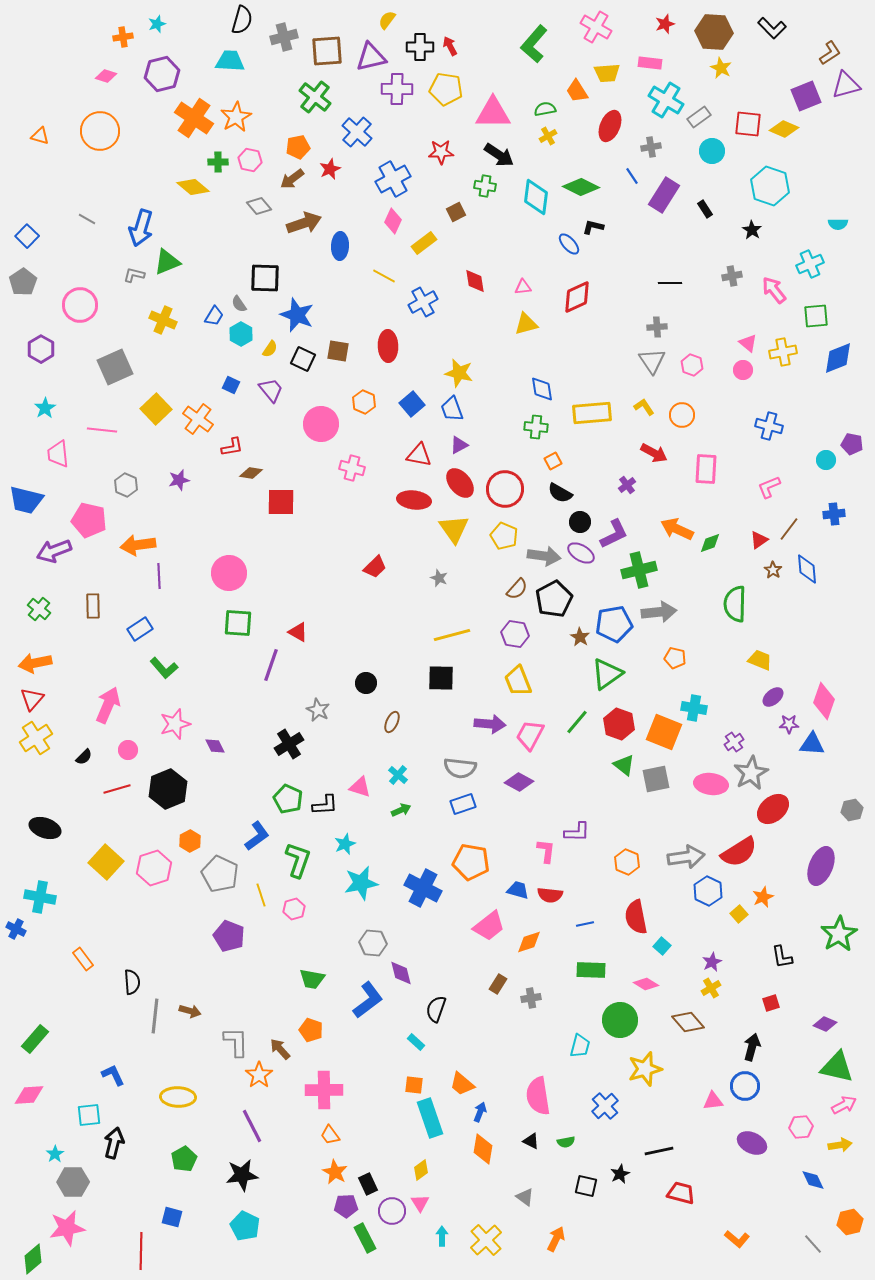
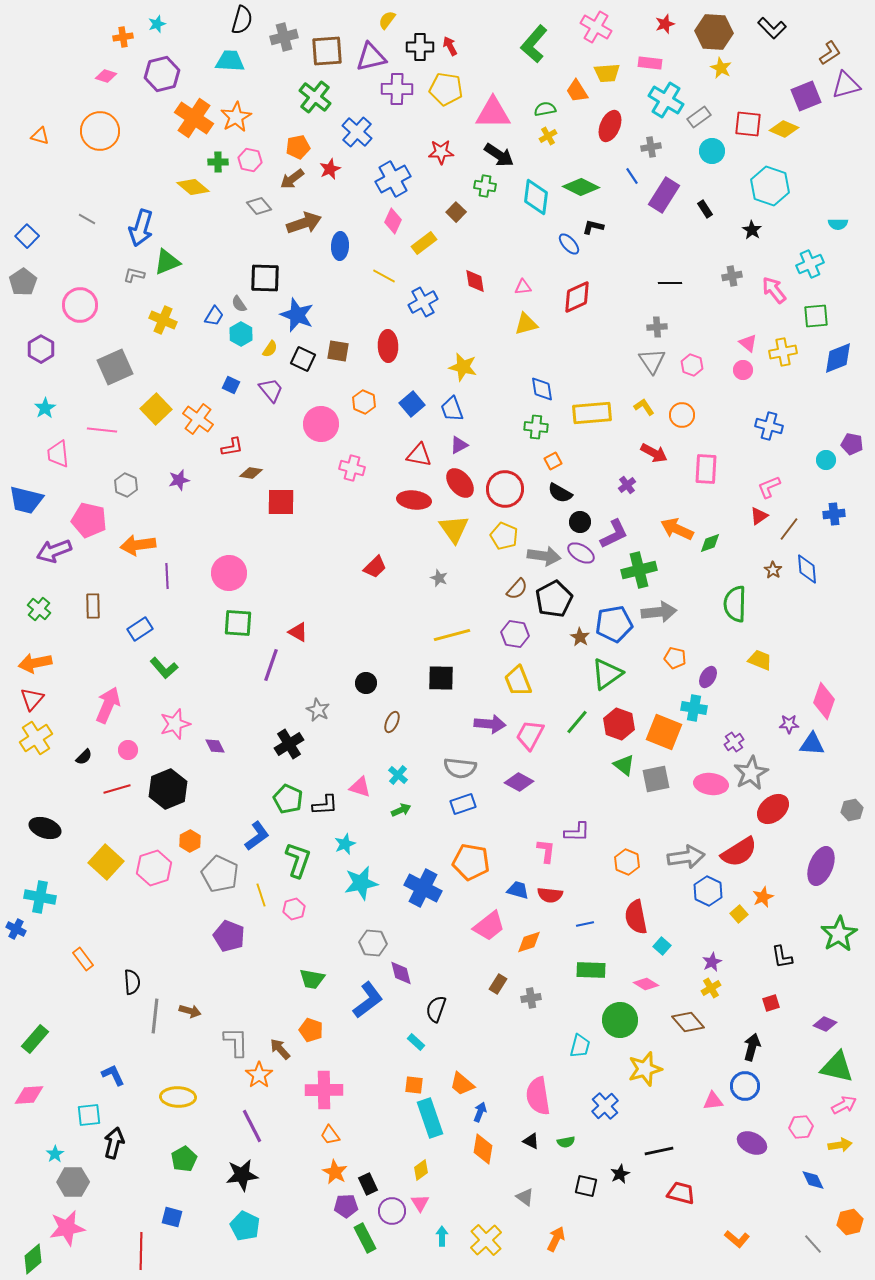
brown square at (456, 212): rotated 18 degrees counterclockwise
yellow star at (459, 373): moved 4 px right, 6 px up
red triangle at (759, 540): moved 24 px up
purple line at (159, 576): moved 8 px right
purple ellipse at (773, 697): moved 65 px left, 20 px up; rotated 20 degrees counterclockwise
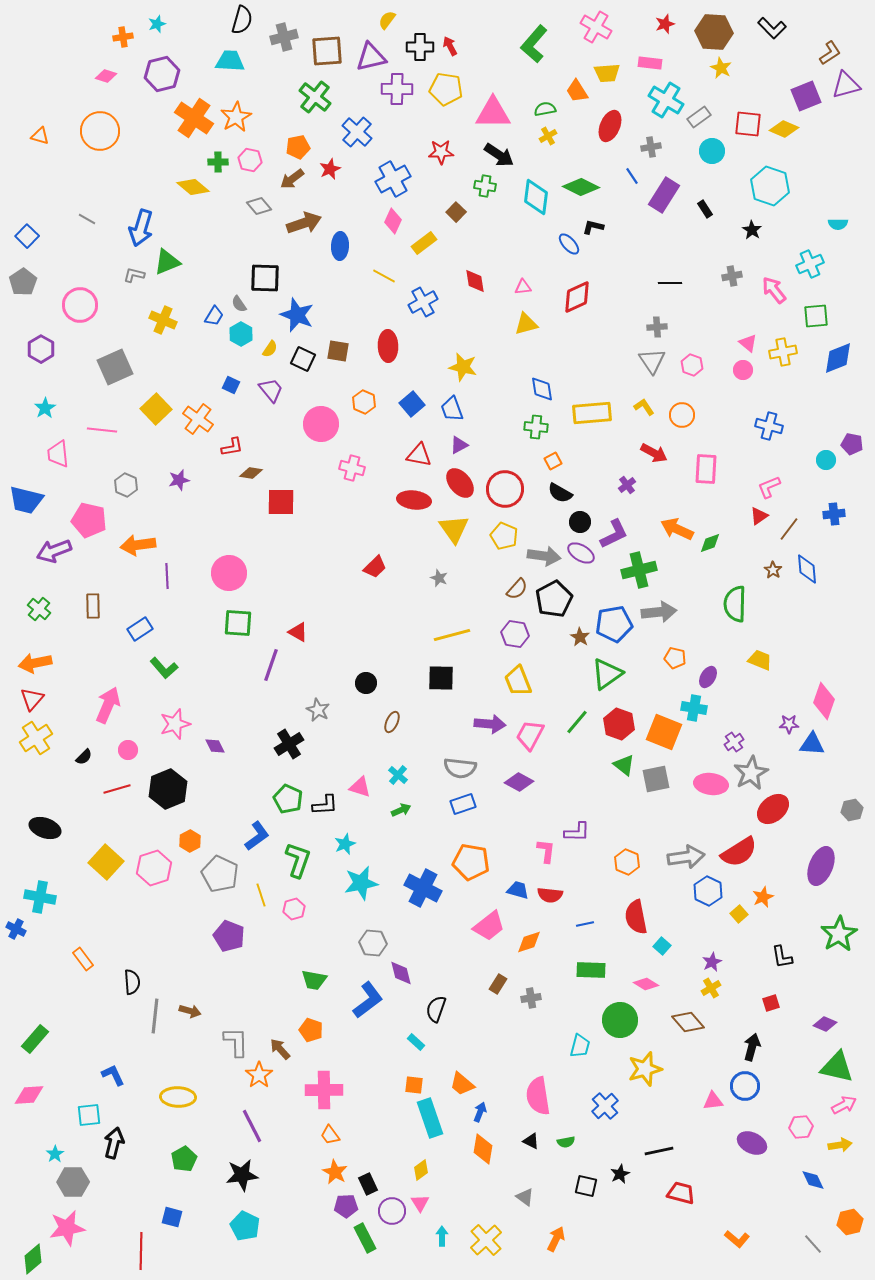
green trapezoid at (312, 979): moved 2 px right, 1 px down
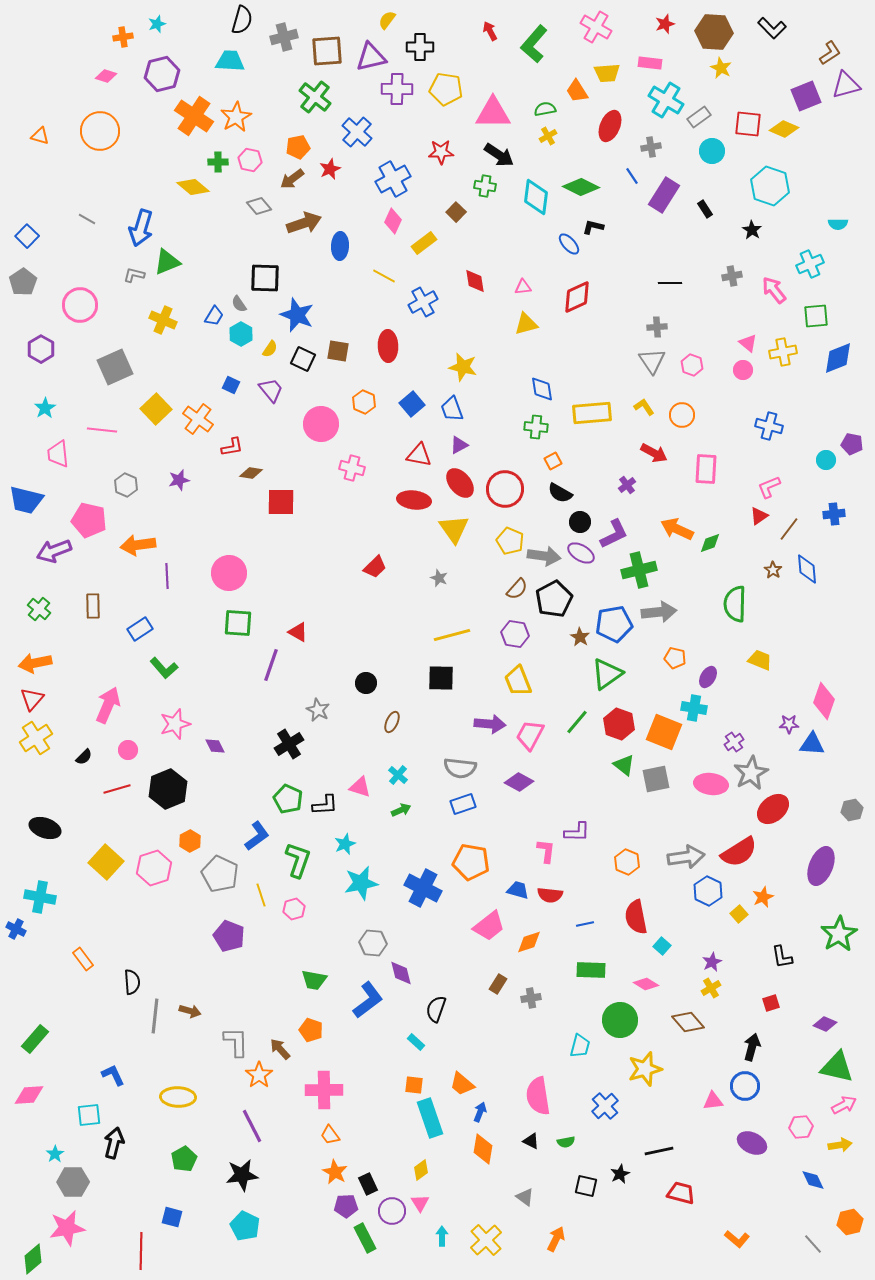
red arrow at (450, 46): moved 40 px right, 15 px up
orange cross at (194, 118): moved 2 px up
yellow pentagon at (504, 536): moved 6 px right, 5 px down
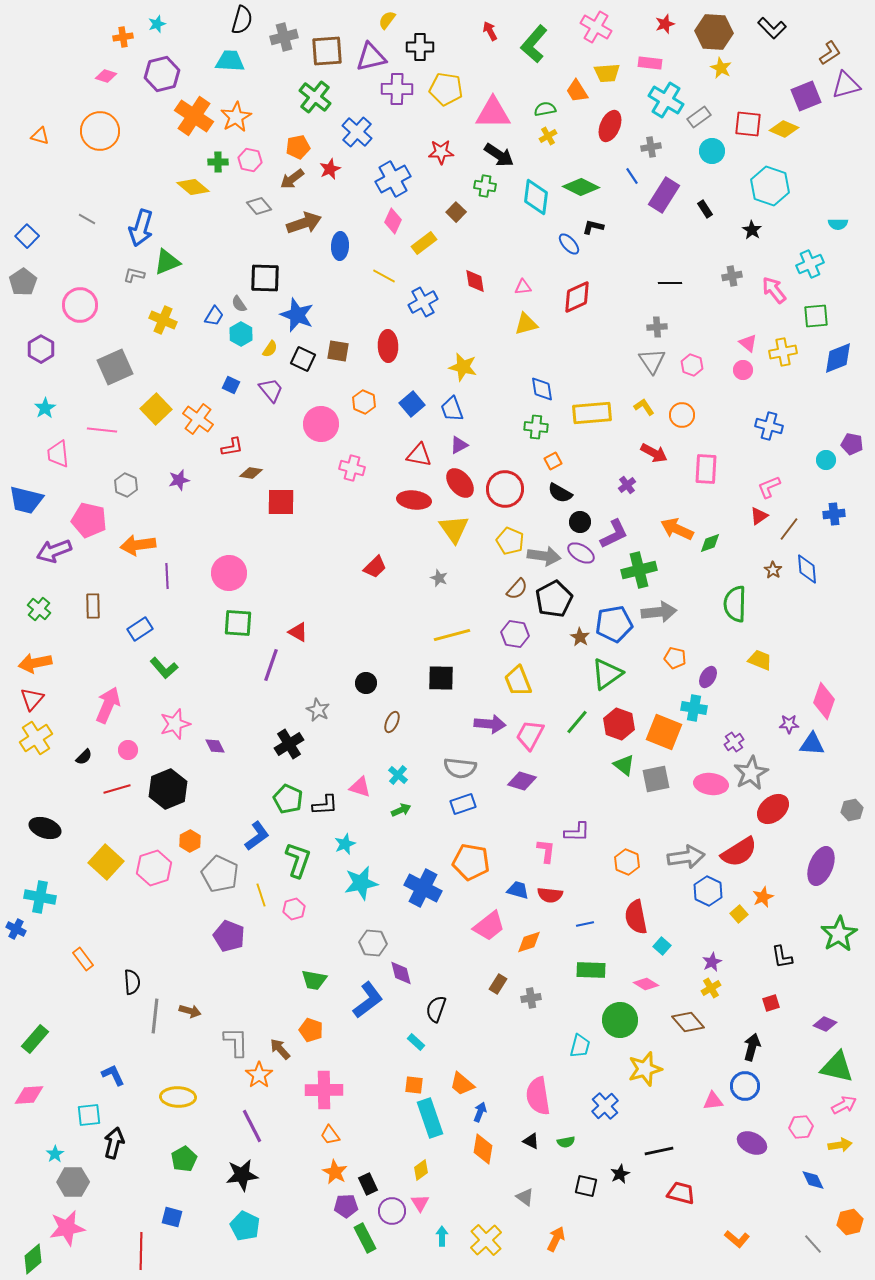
purple diamond at (519, 782): moved 3 px right, 1 px up; rotated 12 degrees counterclockwise
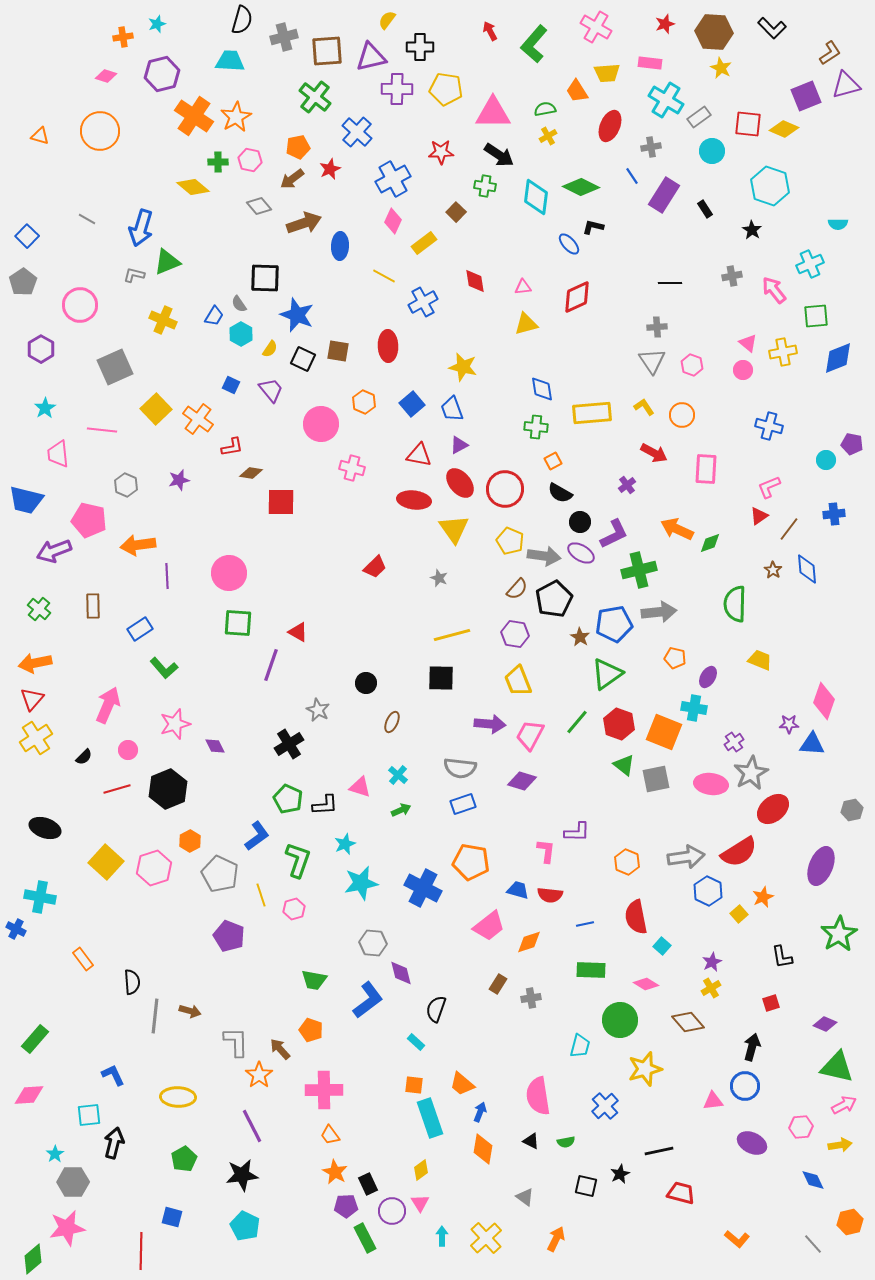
yellow cross at (486, 1240): moved 2 px up
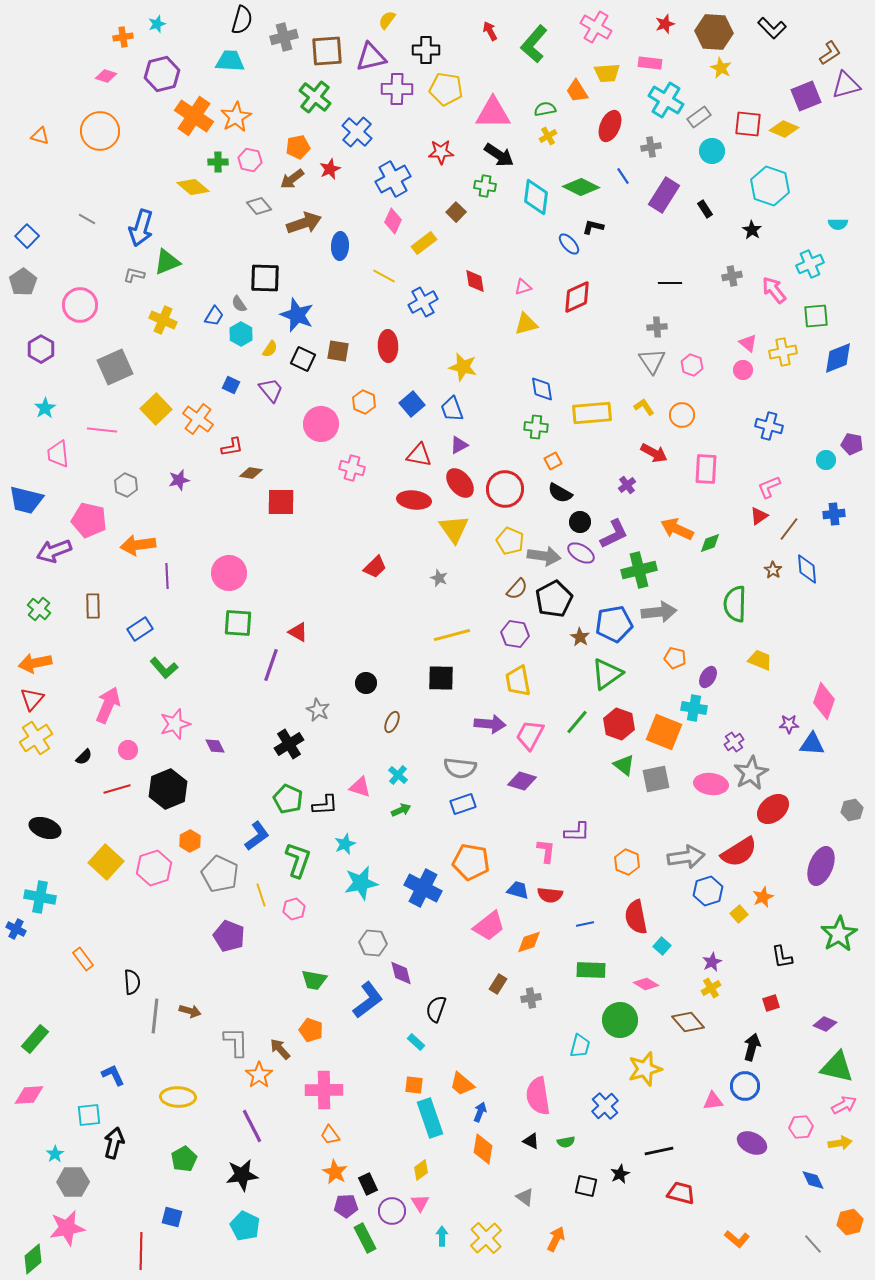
black cross at (420, 47): moved 6 px right, 3 px down
blue line at (632, 176): moved 9 px left
pink triangle at (523, 287): rotated 12 degrees counterclockwise
yellow trapezoid at (518, 681): rotated 12 degrees clockwise
blue hexagon at (708, 891): rotated 16 degrees clockwise
yellow arrow at (840, 1145): moved 2 px up
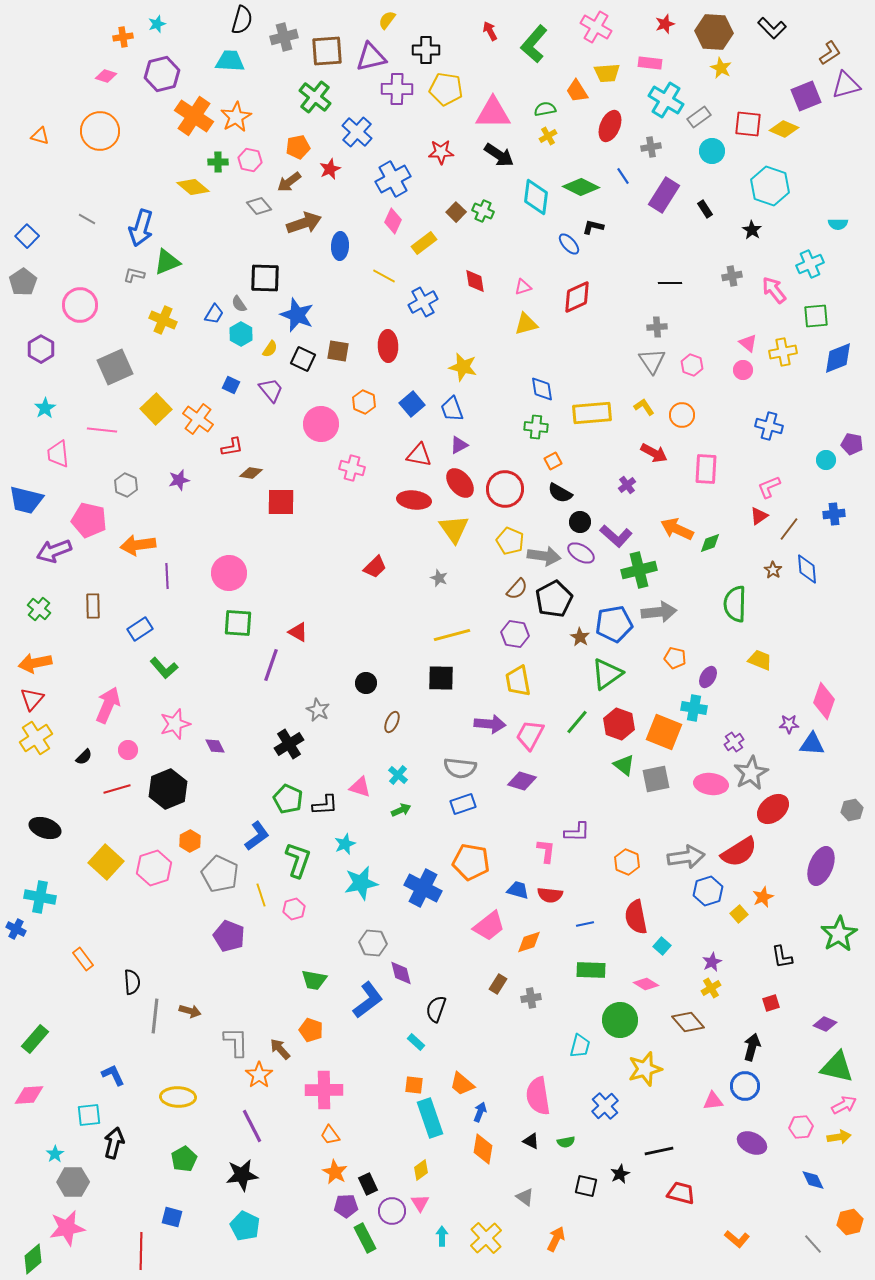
brown arrow at (292, 179): moved 3 px left, 3 px down
green cross at (485, 186): moved 2 px left, 25 px down; rotated 15 degrees clockwise
blue trapezoid at (214, 316): moved 2 px up
purple L-shape at (614, 534): moved 2 px right, 2 px down; rotated 68 degrees clockwise
yellow arrow at (840, 1143): moved 1 px left, 6 px up
